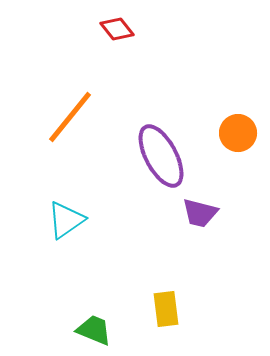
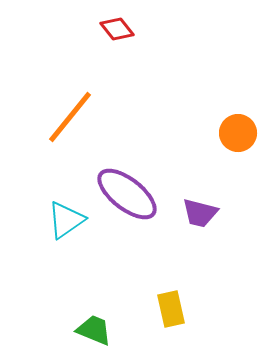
purple ellipse: moved 34 px left, 38 px down; rotated 24 degrees counterclockwise
yellow rectangle: moved 5 px right; rotated 6 degrees counterclockwise
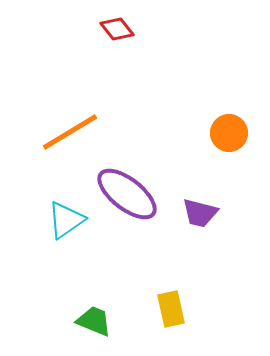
orange line: moved 15 px down; rotated 20 degrees clockwise
orange circle: moved 9 px left
green trapezoid: moved 9 px up
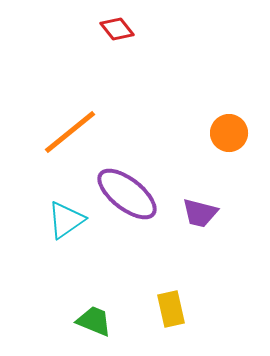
orange line: rotated 8 degrees counterclockwise
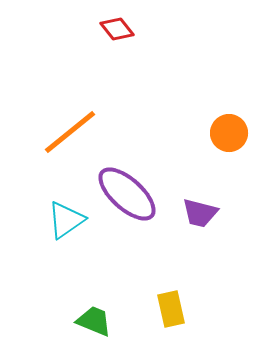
purple ellipse: rotated 4 degrees clockwise
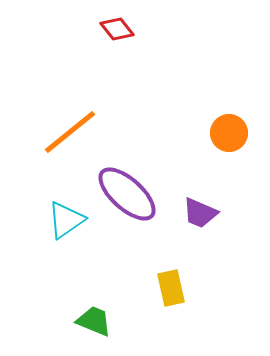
purple trapezoid: rotated 9 degrees clockwise
yellow rectangle: moved 21 px up
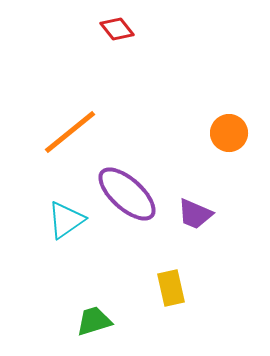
purple trapezoid: moved 5 px left, 1 px down
green trapezoid: rotated 39 degrees counterclockwise
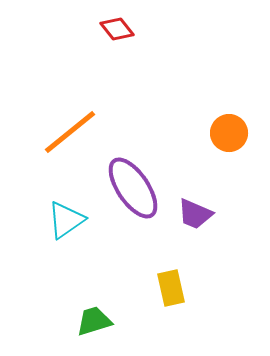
purple ellipse: moved 6 px right, 6 px up; rotated 14 degrees clockwise
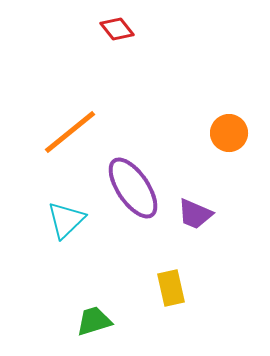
cyan triangle: rotated 9 degrees counterclockwise
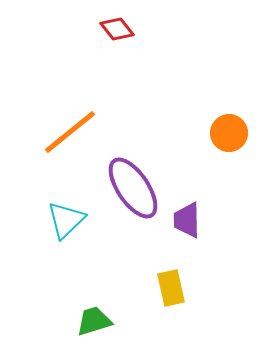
purple trapezoid: moved 8 px left, 6 px down; rotated 66 degrees clockwise
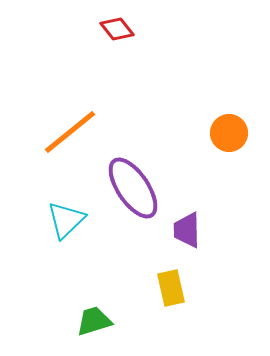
purple trapezoid: moved 10 px down
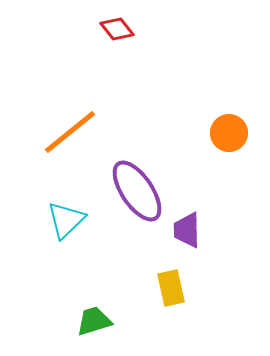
purple ellipse: moved 4 px right, 3 px down
